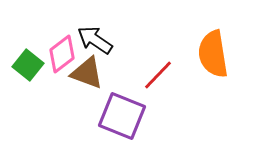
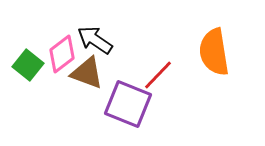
orange semicircle: moved 1 px right, 2 px up
purple square: moved 6 px right, 12 px up
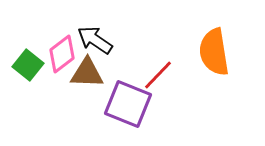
brown triangle: rotated 18 degrees counterclockwise
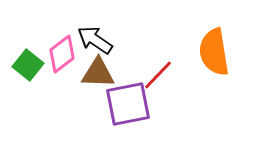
brown triangle: moved 11 px right
purple square: rotated 33 degrees counterclockwise
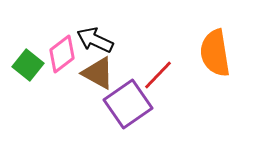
black arrow: rotated 9 degrees counterclockwise
orange semicircle: moved 1 px right, 1 px down
brown triangle: rotated 27 degrees clockwise
purple square: rotated 24 degrees counterclockwise
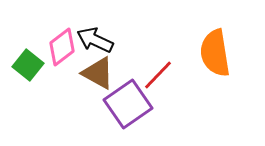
pink diamond: moved 7 px up
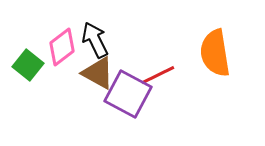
black arrow: rotated 39 degrees clockwise
red line: rotated 20 degrees clockwise
purple square: moved 10 px up; rotated 27 degrees counterclockwise
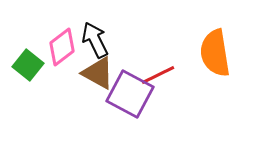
purple square: moved 2 px right
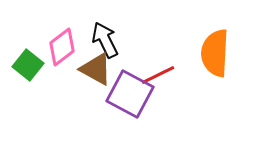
black arrow: moved 10 px right
orange semicircle: rotated 12 degrees clockwise
brown triangle: moved 2 px left, 4 px up
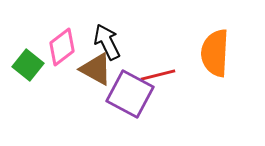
black arrow: moved 2 px right, 2 px down
red line: rotated 12 degrees clockwise
